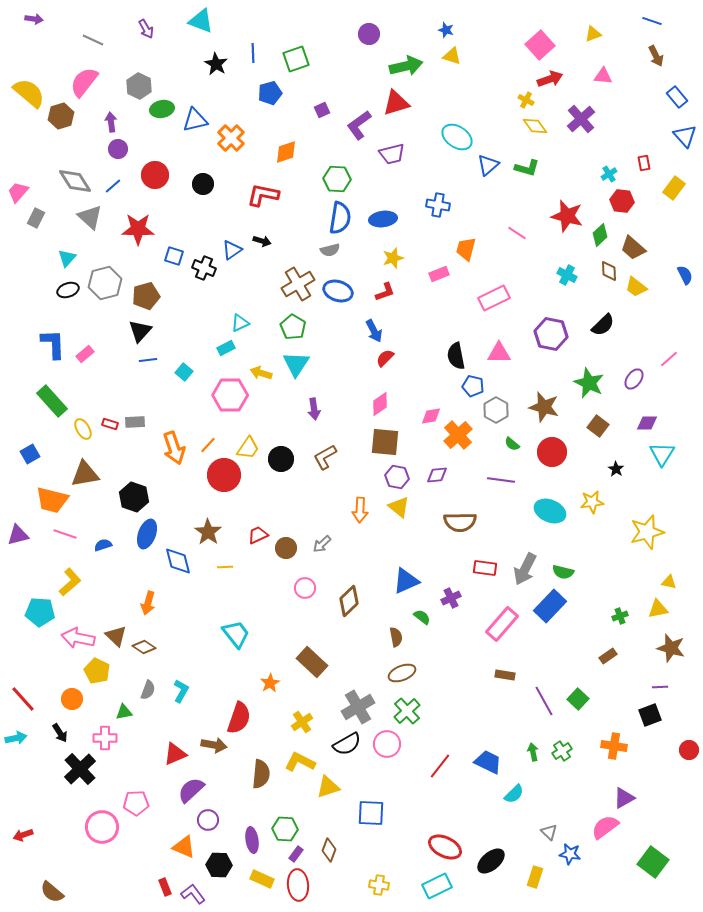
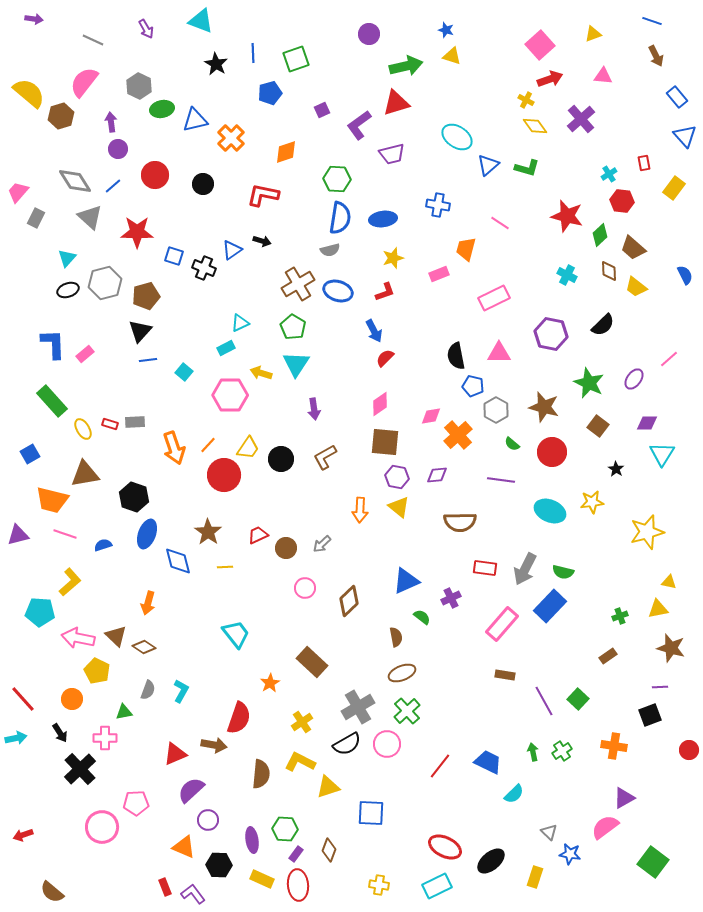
red star at (138, 229): moved 1 px left, 3 px down
pink line at (517, 233): moved 17 px left, 10 px up
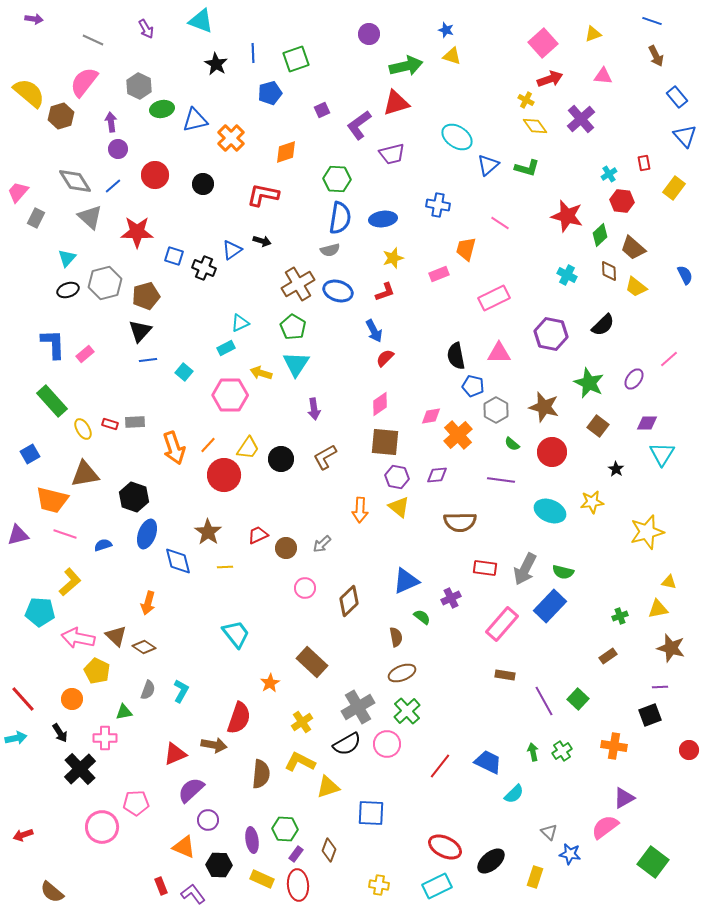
pink square at (540, 45): moved 3 px right, 2 px up
red rectangle at (165, 887): moved 4 px left, 1 px up
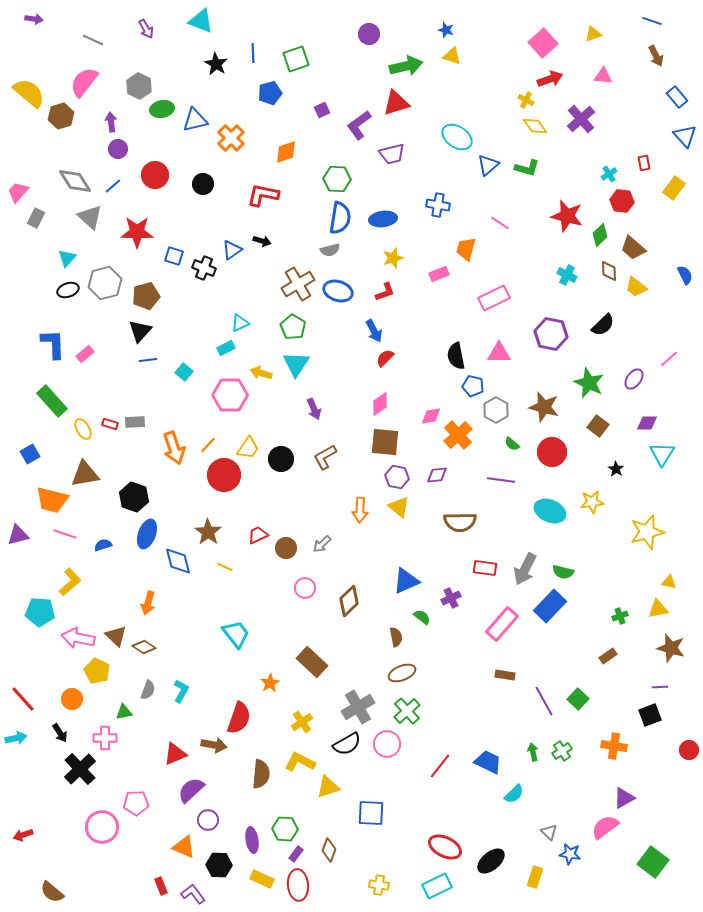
purple arrow at (314, 409): rotated 15 degrees counterclockwise
yellow line at (225, 567): rotated 28 degrees clockwise
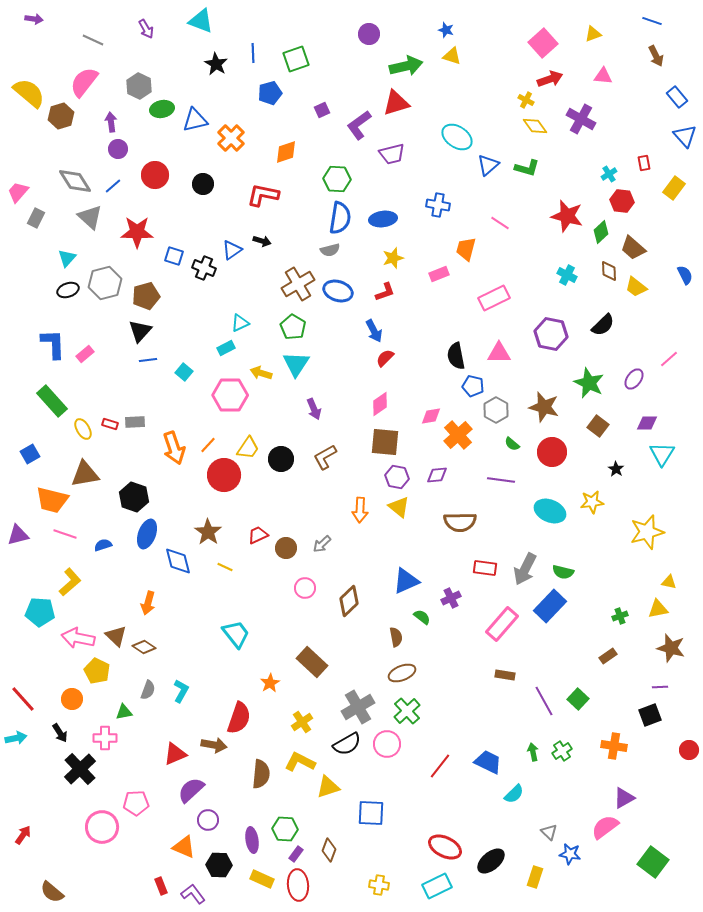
purple cross at (581, 119): rotated 20 degrees counterclockwise
green diamond at (600, 235): moved 1 px right, 3 px up
red arrow at (23, 835): rotated 144 degrees clockwise
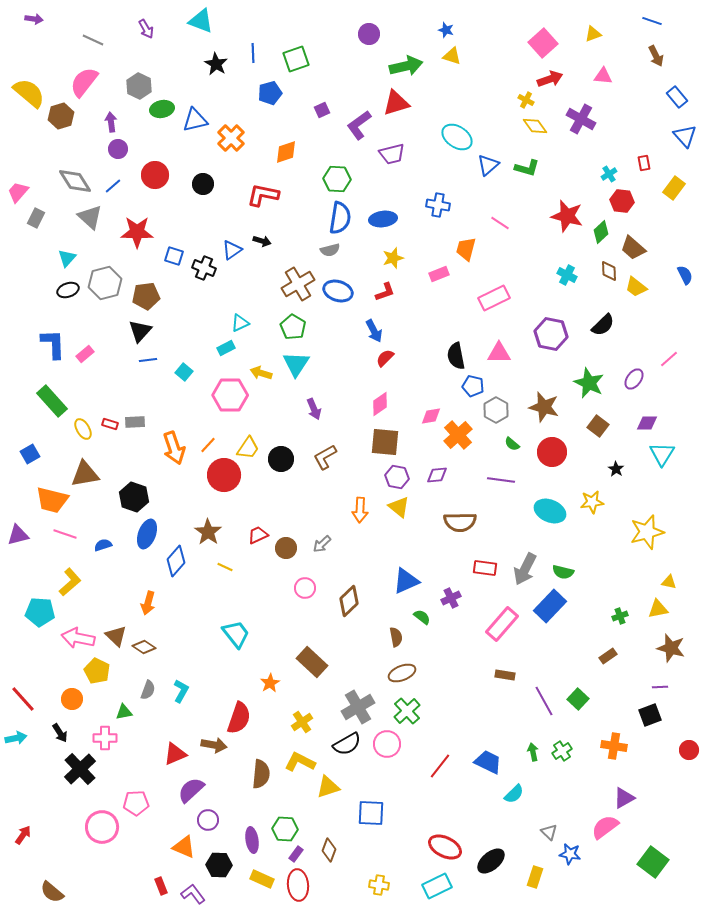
brown pentagon at (146, 296): rotated 8 degrees clockwise
blue diamond at (178, 561): moved 2 px left; rotated 56 degrees clockwise
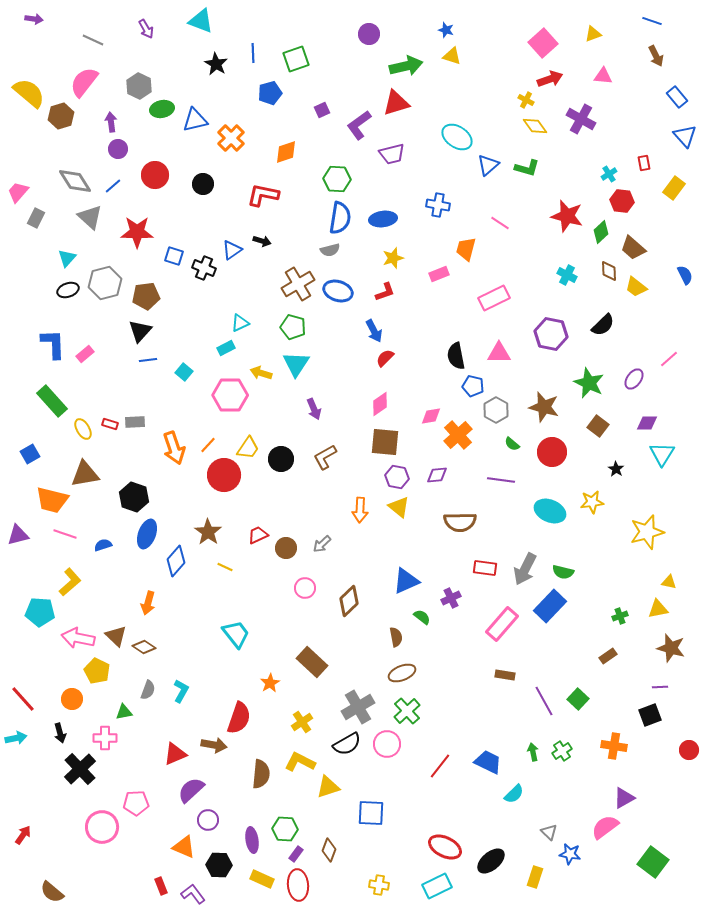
green pentagon at (293, 327): rotated 15 degrees counterclockwise
black arrow at (60, 733): rotated 18 degrees clockwise
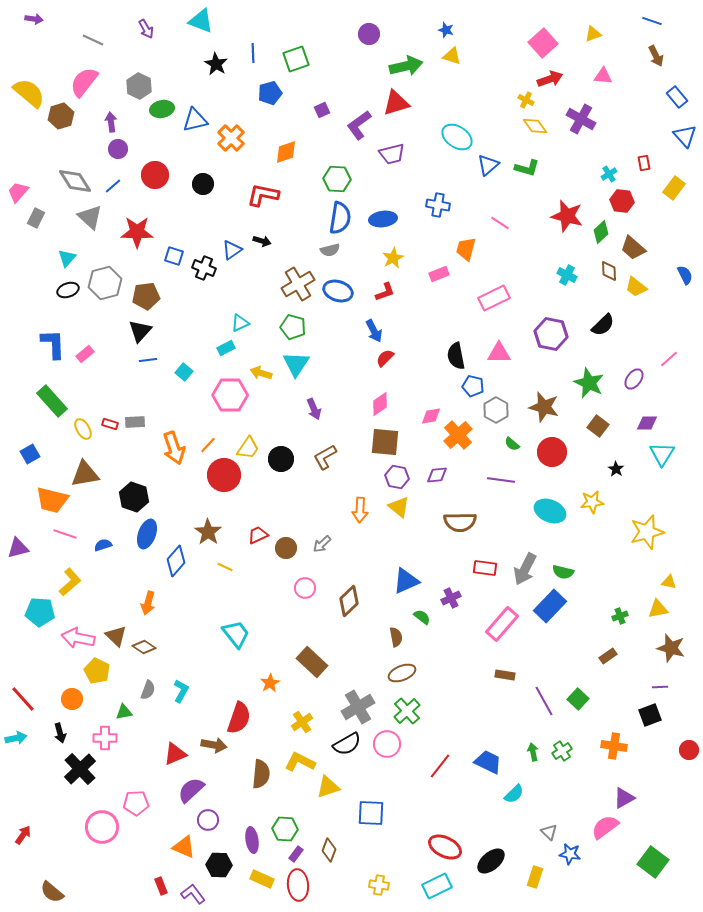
yellow star at (393, 258): rotated 10 degrees counterclockwise
purple triangle at (18, 535): moved 13 px down
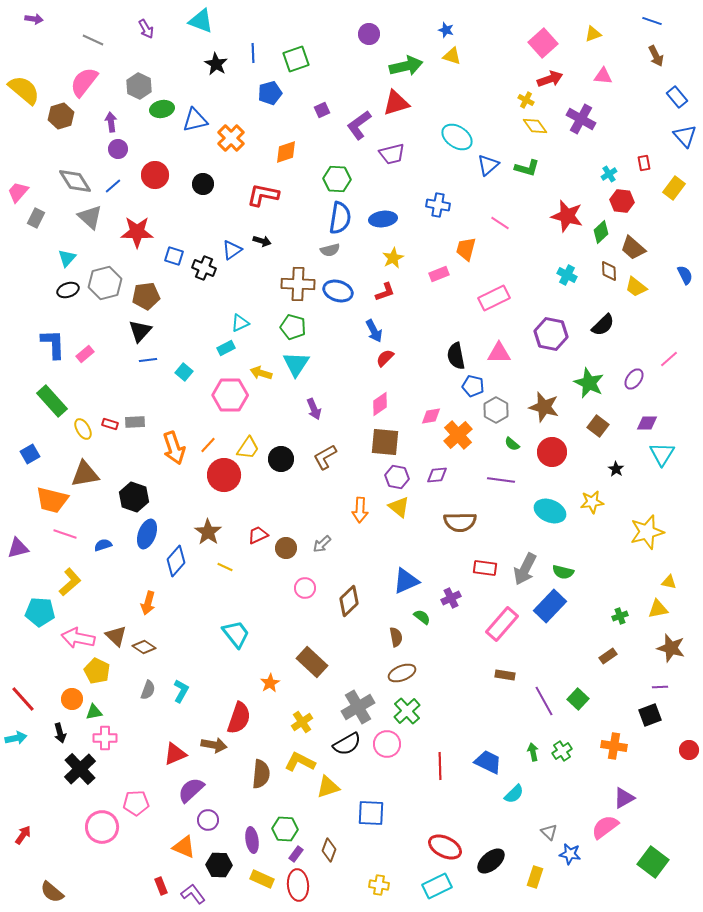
yellow semicircle at (29, 93): moved 5 px left, 3 px up
brown cross at (298, 284): rotated 32 degrees clockwise
green triangle at (124, 712): moved 30 px left
red line at (440, 766): rotated 40 degrees counterclockwise
